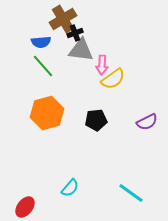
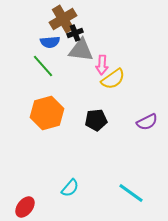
blue semicircle: moved 9 px right
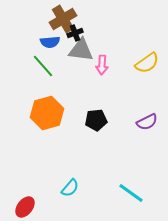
yellow semicircle: moved 34 px right, 16 px up
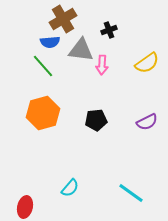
black cross: moved 34 px right, 3 px up
orange hexagon: moved 4 px left
red ellipse: rotated 25 degrees counterclockwise
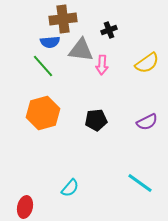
brown cross: rotated 24 degrees clockwise
cyan line: moved 9 px right, 10 px up
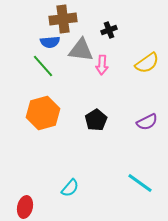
black pentagon: rotated 25 degrees counterclockwise
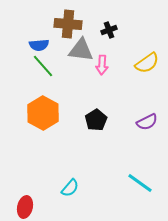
brown cross: moved 5 px right, 5 px down; rotated 12 degrees clockwise
blue semicircle: moved 11 px left, 3 px down
orange hexagon: rotated 16 degrees counterclockwise
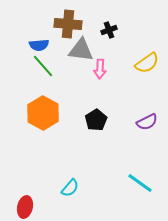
pink arrow: moved 2 px left, 4 px down
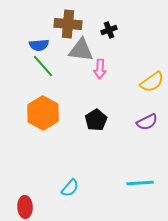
yellow semicircle: moved 5 px right, 19 px down
cyan line: rotated 40 degrees counterclockwise
red ellipse: rotated 15 degrees counterclockwise
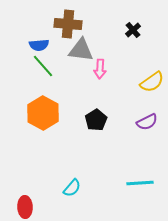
black cross: moved 24 px right; rotated 21 degrees counterclockwise
cyan semicircle: moved 2 px right
